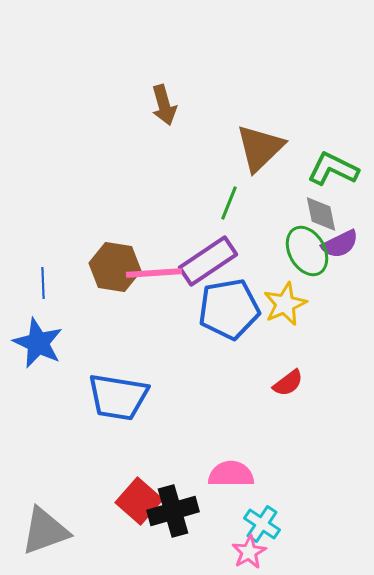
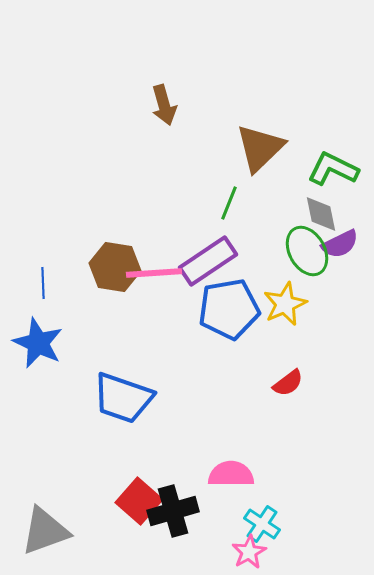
blue trapezoid: moved 5 px right, 1 px down; rotated 10 degrees clockwise
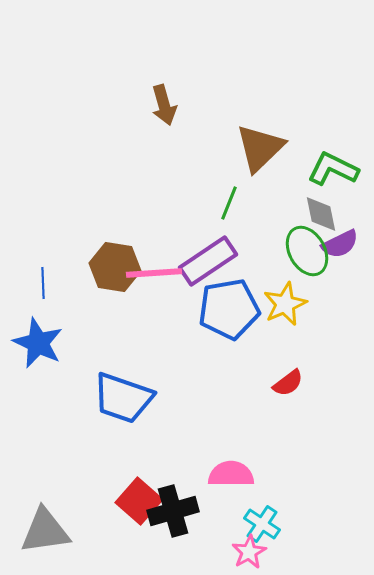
gray triangle: rotated 12 degrees clockwise
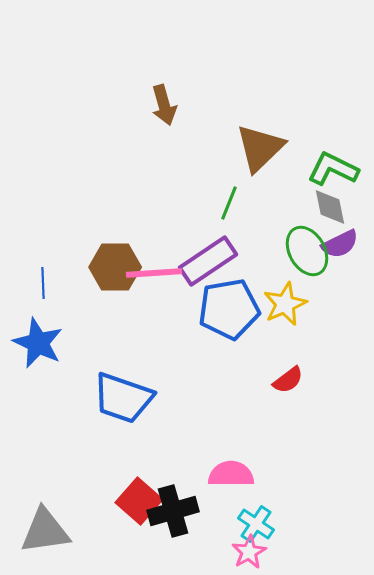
gray diamond: moved 9 px right, 7 px up
brown hexagon: rotated 9 degrees counterclockwise
red semicircle: moved 3 px up
cyan cross: moved 6 px left
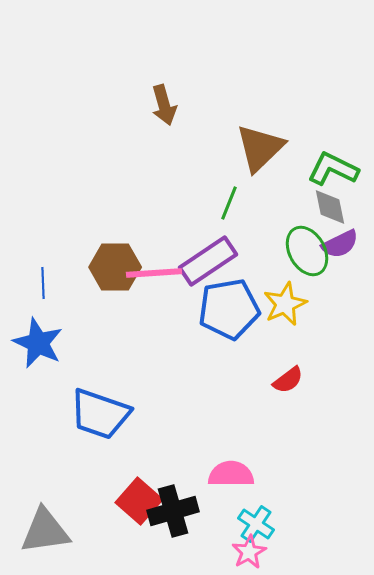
blue trapezoid: moved 23 px left, 16 px down
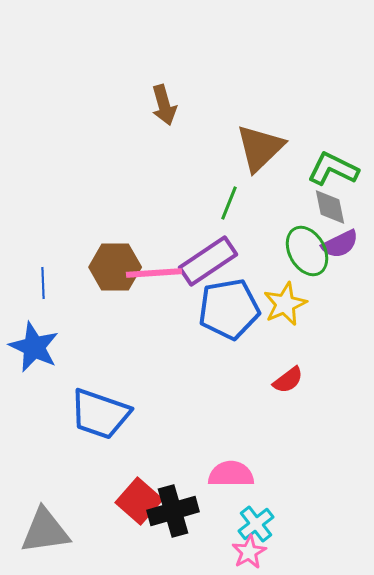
blue star: moved 4 px left, 4 px down
cyan cross: rotated 18 degrees clockwise
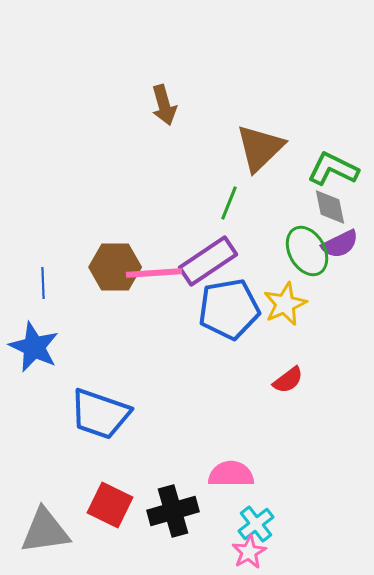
red square: moved 29 px left, 4 px down; rotated 15 degrees counterclockwise
